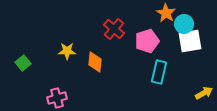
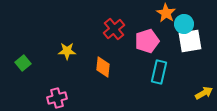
red cross: rotated 10 degrees clockwise
orange diamond: moved 8 px right, 5 px down
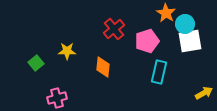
cyan circle: moved 1 px right
green square: moved 13 px right
